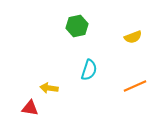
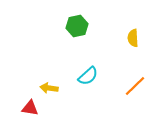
yellow semicircle: moved 1 px down; rotated 108 degrees clockwise
cyan semicircle: moved 1 px left, 6 px down; rotated 30 degrees clockwise
orange line: rotated 20 degrees counterclockwise
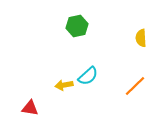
yellow semicircle: moved 8 px right
yellow arrow: moved 15 px right, 3 px up; rotated 18 degrees counterclockwise
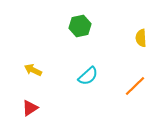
green hexagon: moved 3 px right
yellow arrow: moved 31 px left, 15 px up; rotated 36 degrees clockwise
red triangle: rotated 42 degrees counterclockwise
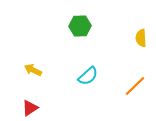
green hexagon: rotated 10 degrees clockwise
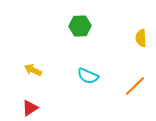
cyan semicircle: rotated 65 degrees clockwise
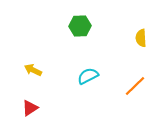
cyan semicircle: rotated 130 degrees clockwise
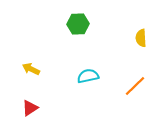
green hexagon: moved 2 px left, 2 px up
yellow arrow: moved 2 px left, 1 px up
cyan semicircle: rotated 15 degrees clockwise
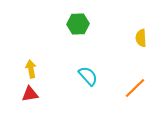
yellow arrow: rotated 54 degrees clockwise
cyan semicircle: rotated 60 degrees clockwise
orange line: moved 2 px down
red triangle: moved 14 px up; rotated 24 degrees clockwise
